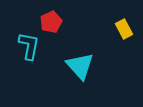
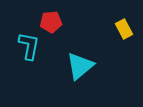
red pentagon: rotated 20 degrees clockwise
cyan triangle: rotated 32 degrees clockwise
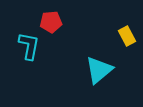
yellow rectangle: moved 3 px right, 7 px down
cyan triangle: moved 19 px right, 4 px down
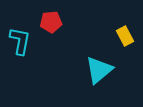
yellow rectangle: moved 2 px left
cyan L-shape: moved 9 px left, 5 px up
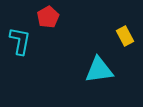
red pentagon: moved 3 px left, 5 px up; rotated 25 degrees counterclockwise
cyan triangle: rotated 32 degrees clockwise
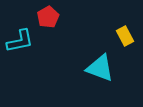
cyan L-shape: rotated 68 degrees clockwise
cyan triangle: moved 1 px right, 2 px up; rotated 28 degrees clockwise
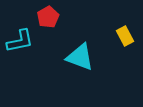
cyan triangle: moved 20 px left, 11 px up
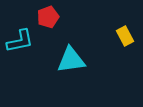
red pentagon: rotated 10 degrees clockwise
cyan triangle: moved 9 px left, 3 px down; rotated 28 degrees counterclockwise
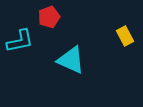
red pentagon: moved 1 px right
cyan triangle: rotated 32 degrees clockwise
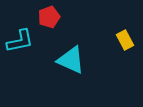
yellow rectangle: moved 4 px down
